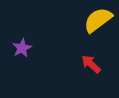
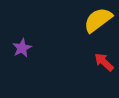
red arrow: moved 13 px right, 2 px up
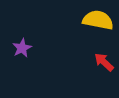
yellow semicircle: rotated 48 degrees clockwise
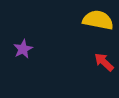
purple star: moved 1 px right, 1 px down
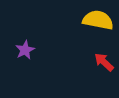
purple star: moved 2 px right, 1 px down
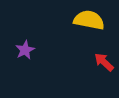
yellow semicircle: moved 9 px left
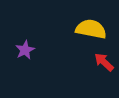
yellow semicircle: moved 2 px right, 9 px down
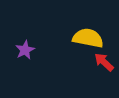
yellow semicircle: moved 3 px left, 9 px down
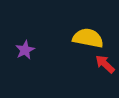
red arrow: moved 1 px right, 2 px down
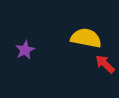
yellow semicircle: moved 2 px left
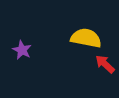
purple star: moved 3 px left; rotated 18 degrees counterclockwise
